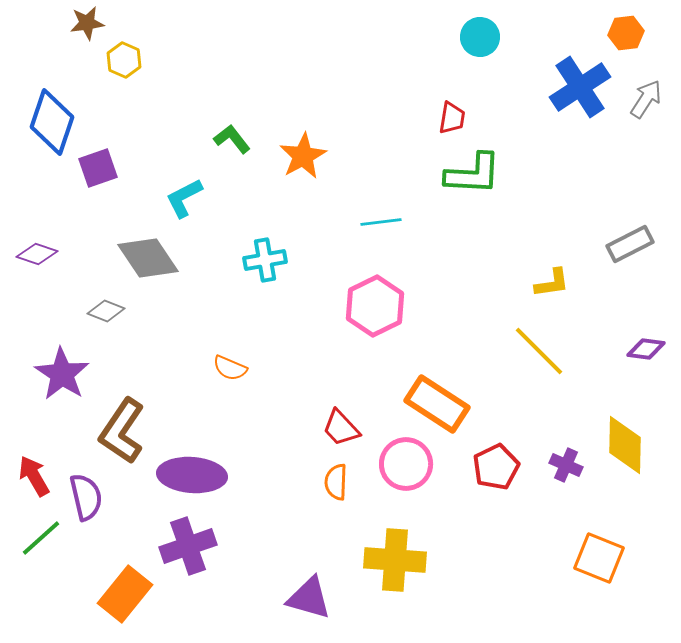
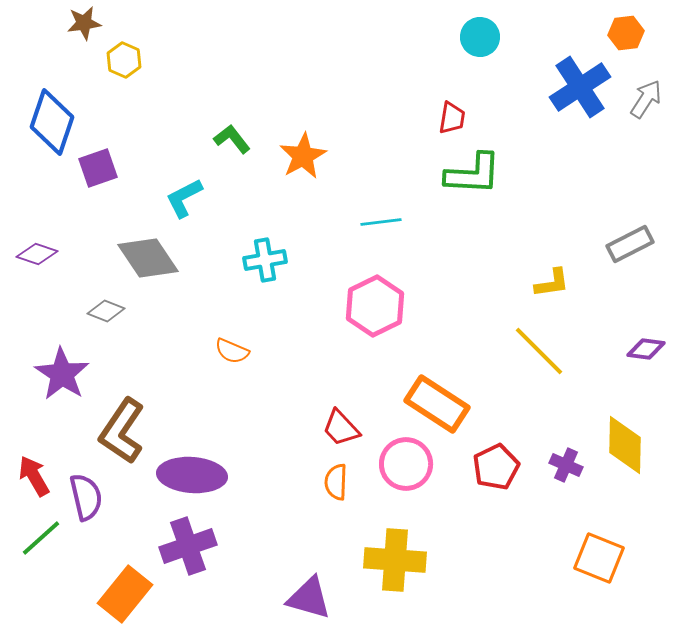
brown star at (87, 23): moved 3 px left
orange semicircle at (230, 368): moved 2 px right, 17 px up
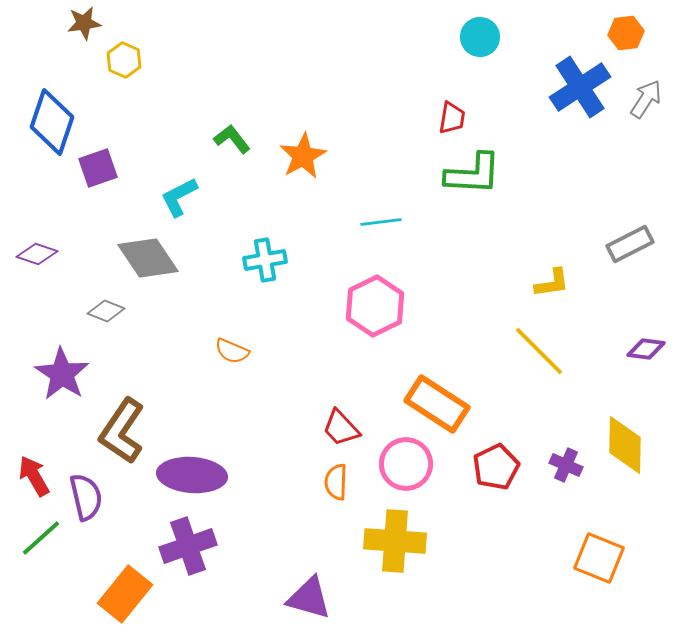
cyan L-shape at (184, 198): moved 5 px left, 1 px up
yellow cross at (395, 560): moved 19 px up
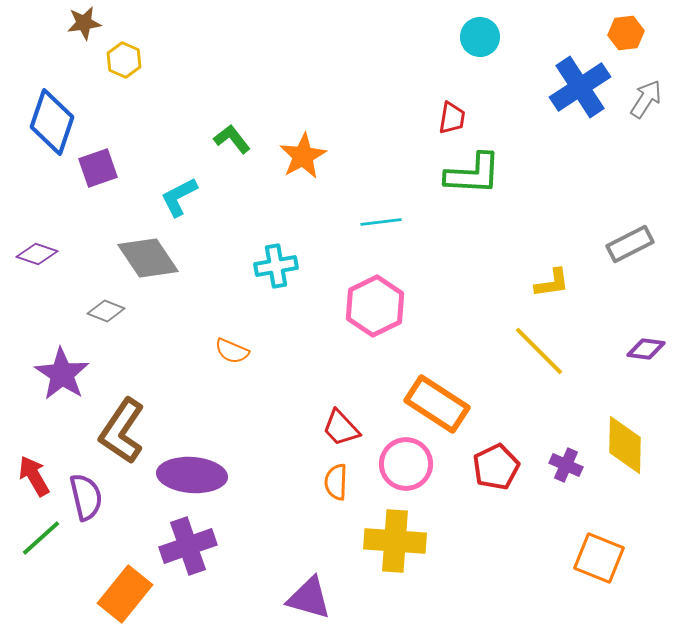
cyan cross at (265, 260): moved 11 px right, 6 px down
